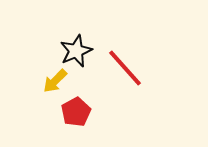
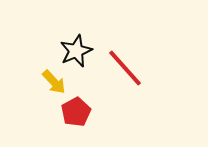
yellow arrow: moved 1 px left, 1 px down; rotated 88 degrees counterclockwise
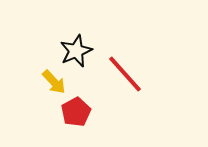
red line: moved 6 px down
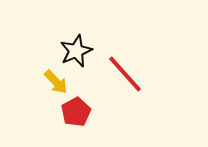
yellow arrow: moved 2 px right
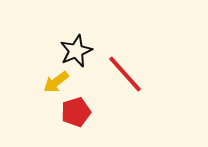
yellow arrow: rotated 96 degrees clockwise
red pentagon: rotated 12 degrees clockwise
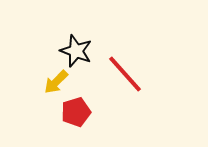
black star: rotated 28 degrees counterclockwise
yellow arrow: rotated 8 degrees counterclockwise
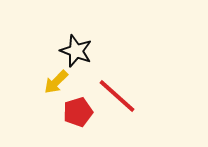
red line: moved 8 px left, 22 px down; rotated 6 degrees counterclockwise
red pentagon: moved 2 px right
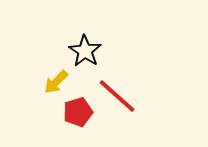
black star: moved 9 px right; rotated 12 degrees clockwise
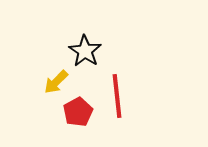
red line: rotated 42 degrees clockwise
red pentagon: rotated 12 degrees counterclockwise
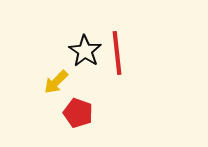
red line: moved 43 px up
red pentagon: moved 1 px down; rotated 24 degrees counterclockwise
